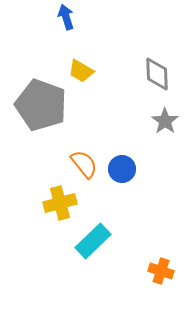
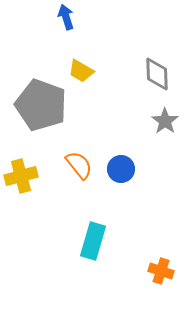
orange semicircle: moved 5 px left, 1 px down
blue circle: moved 1 px left
yellow cross: moved 39 px left, 27 px up
cyan rectangle: rotated 30 degrees counterclockwise
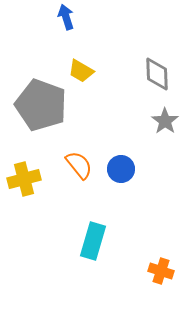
yellow cross: moved 3 px right, 3 px down
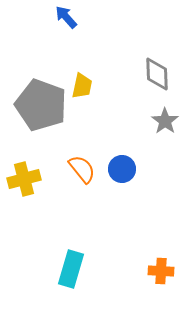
blue arrow: rotated 25 degrees counterclockwise
yellow trapezoid: moved 1 px right, 15 px down; rotated 108 degrees counterclockwise
orange semicircle: moved 3 px right, 4 px down
blue circle: moved 1 px right
cyan rectangle: moved 22 px left, 28 px down
orange cross: rotated 15 degrees counterclockwise
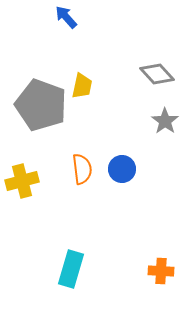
gray diamond: rotated 40 degrees counterclockwise
orange semicircle: rotated 32 degrees clockwise
yellow cross: moved 2 px left, 2 px down
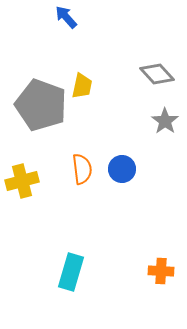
cyan rectangle: moved 3 px down
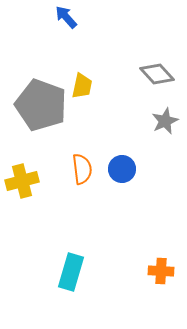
gray star: rotated 12 degrees clockwise
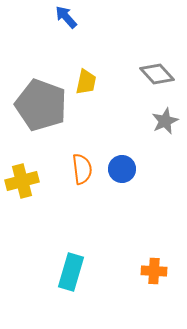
yellow trapezoid: moved 4 px right, 4 px up
orange cross: moved 7 px left
